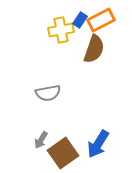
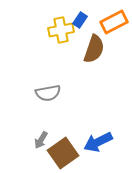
orange rectangle: moved 13 px right, 2 px down
blue arrow: moved 2 px up; rotated 32 degrees clockwise
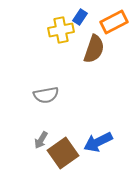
blue rectangle: moved 3 px up
gray semicircle: moved 2 px left, 2 px down
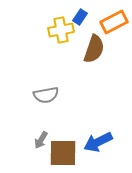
brown square: rotated 36 degrees clockwise
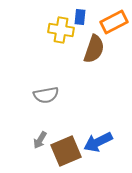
blue rectangle: rotated 28 degrees counterclockwise
yellow cross: rotated 20 degrees clockwise
gray arrow: moved 1 px left
brown square: moved 3 px right, 2 px up; rotated 24 degrees counterclockwise
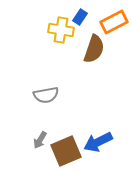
blue rectangle: rotated 28 degrees clockwise
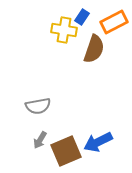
blue rectangle: moved 2 px right
yellow cross: moved 3 px right
gray semicircle: moved 8 px left, 11 px down
